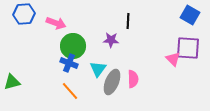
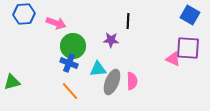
pink triangle: rotated 21 degrees counterclockwise
cyan triangle: rotated 48 degrees clockwise
pink semicircle: moved 1 px left, 2 px down
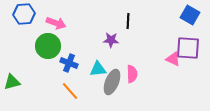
green circle: moved 25 px left
pink semicircle: moved 7 px up
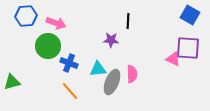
blue hexagon: moved 2 px right, 2 px down
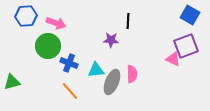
purple square: moved 2 px left, 2 px up; rotated 25 degrees counterclockwise
cyan triangle: moved 2 px left, 1 px down
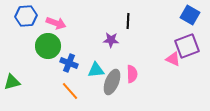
purple square: moved 1 px right
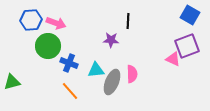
blue hexagon: moved 5 px right, 4 px down
